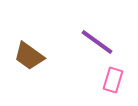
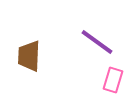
brown trapezoid: rotated 56 degrees clockwise
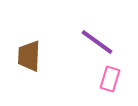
pink rectangle: moved 3 px left, 1 px up
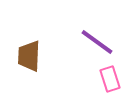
pink rectangle: rotated 35 degrees counterclockwise
